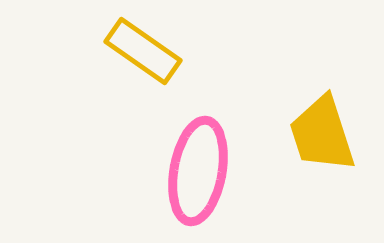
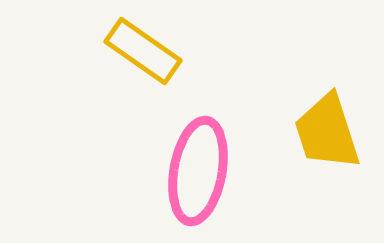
yellow trapezoid: moved 5 px right, 2 px up
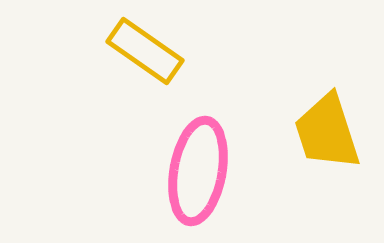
yellow rectangle: moved 2 px right
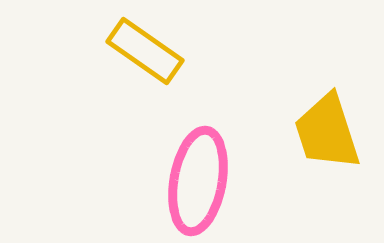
pink ellipse: moved 10 px down
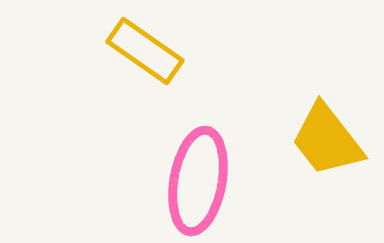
yellow trapezoid: moved 8 px down; rotated 20 degrees counterclockwise
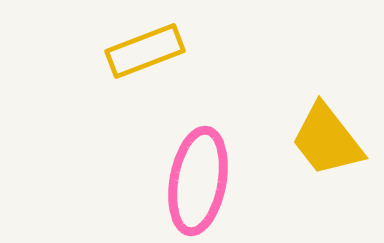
yellow rectangle: rotated 56 degrees counterclockwise
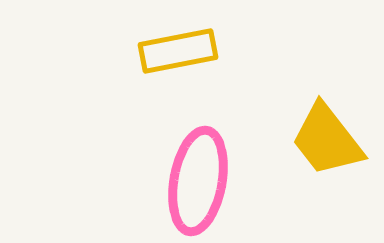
yellow rectangle: moved 33 px right; rotated 10 degrees clockwise
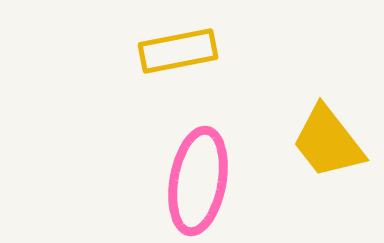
yellow trapezoid: moved 1 px right, 2 px down
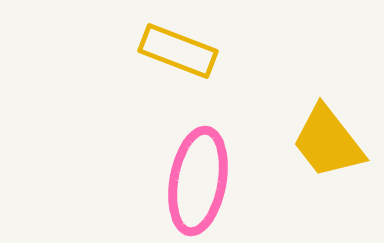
yellow rectangle: rotated 32 degrees clockwise
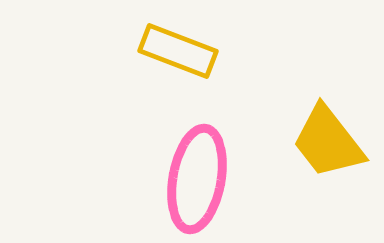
pink ellipse: moved 1 px left, 2 px up
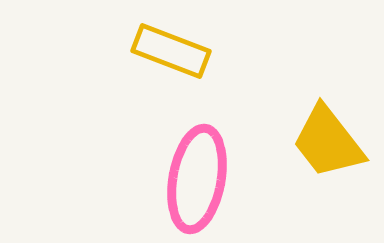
yellow rectangle: moved 7 px left
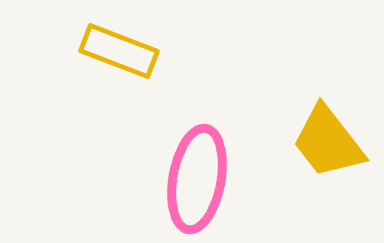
yellow rectangle: moved 52 px left
